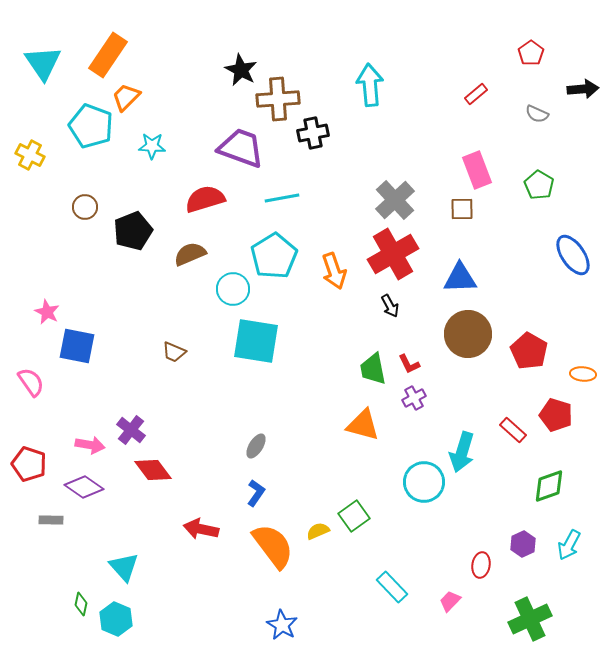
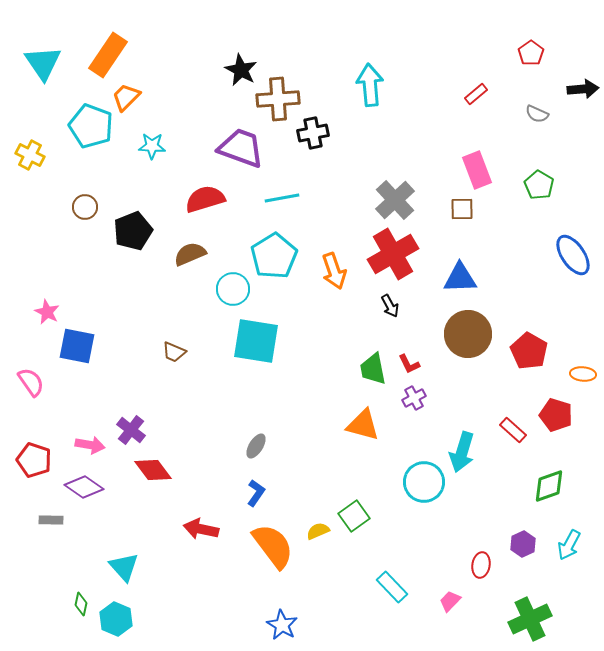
red pentagon at (29, 464): moved 5 px right, 4 px up
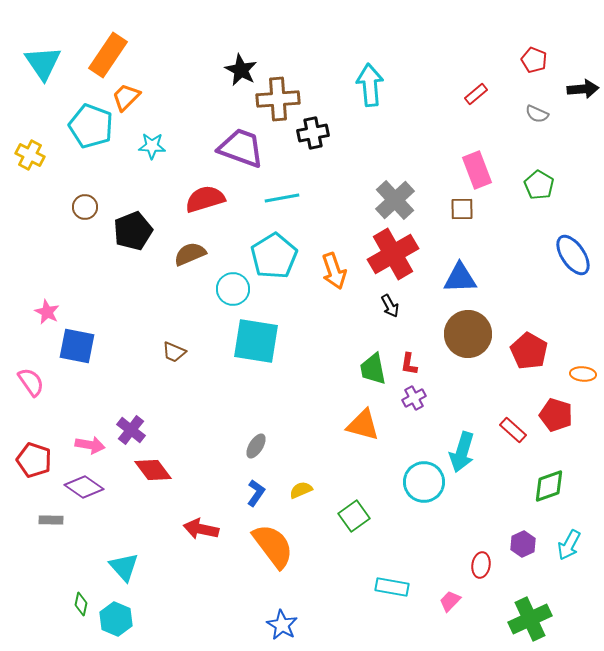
red pentagon at (531, 53): moved 3 px right, 7 px down; rotated 15 degrees counterclockwise
red L-shape at (409, 364): rotated 35 degrees clockwise
yellow semicircle at (318, 531): moved 17 px left, 41 px up
cyan rectangle at (392, 587): rotated 36 degrees counterclockwise
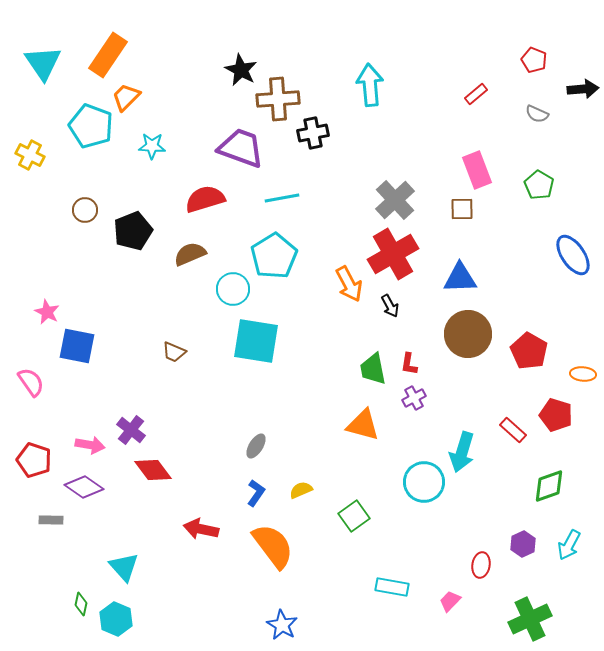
brown circle at (85, 207): moved 3 px down
orange arrow at (334, 271): moved 15 px right, 13 px down; rotated 9 degrees counterclockwise
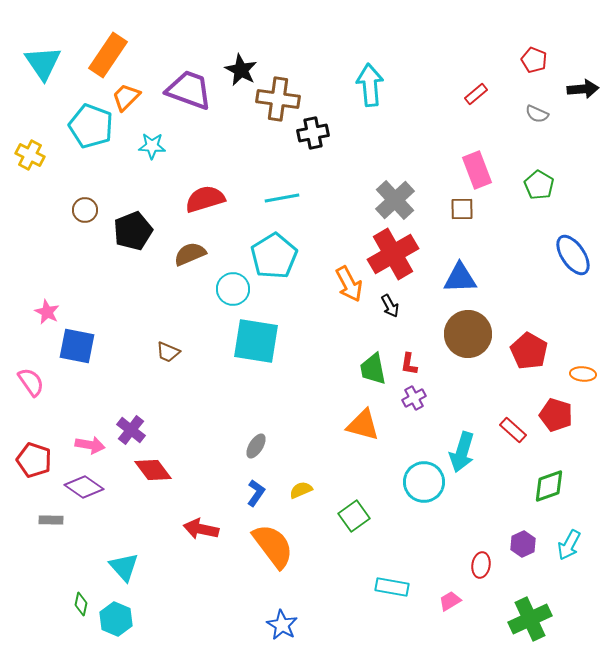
brown cross at (278, 99): rotated 12 degrees clockwise
purple trapezoid at (241, 148): moved 52 px left, 58 px up
brown trapezoid at (174, 352): moved 6 px left
pink trapezoid at (450, 601): rotated 15 degrees clockwise
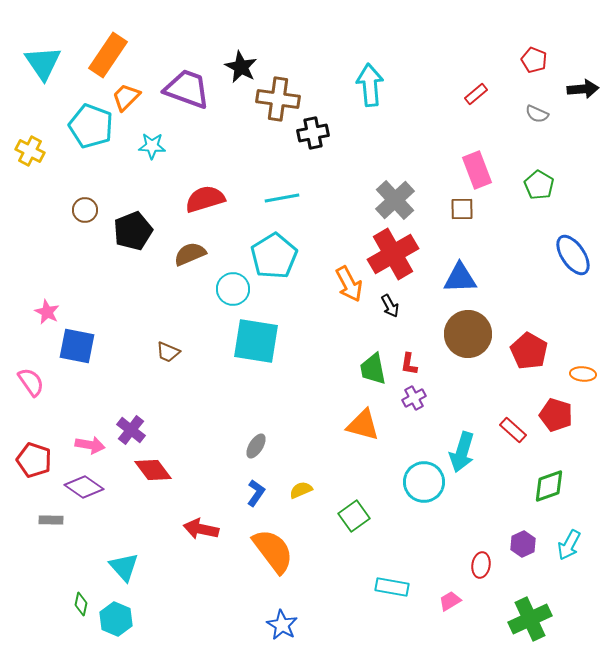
black star at (241, 70): moved 3 px up
purple trapezoid at (189, 90): moved 2 px left, 1 px up
yellow cross at (30, 155): moved 4 px up
orange semicircle at (273, 546): moved 5 px down
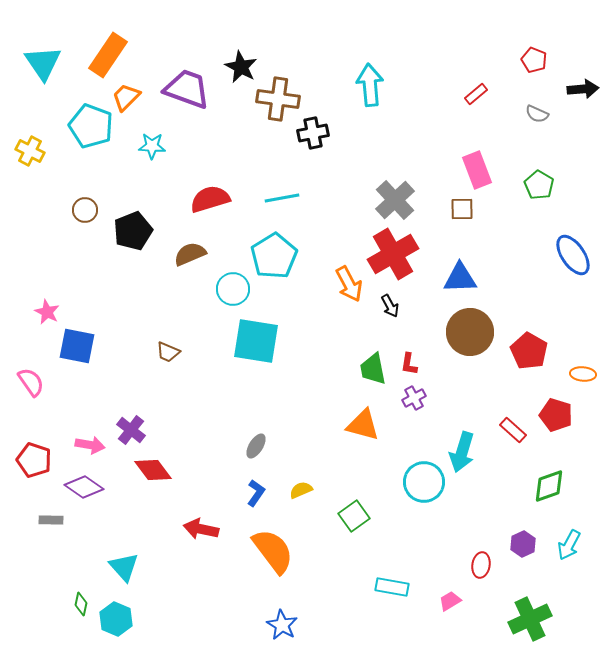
red semicircle at (205, 199): moved 5 px right
brown circle at (468, 334): moved 2 px right, 2 px up
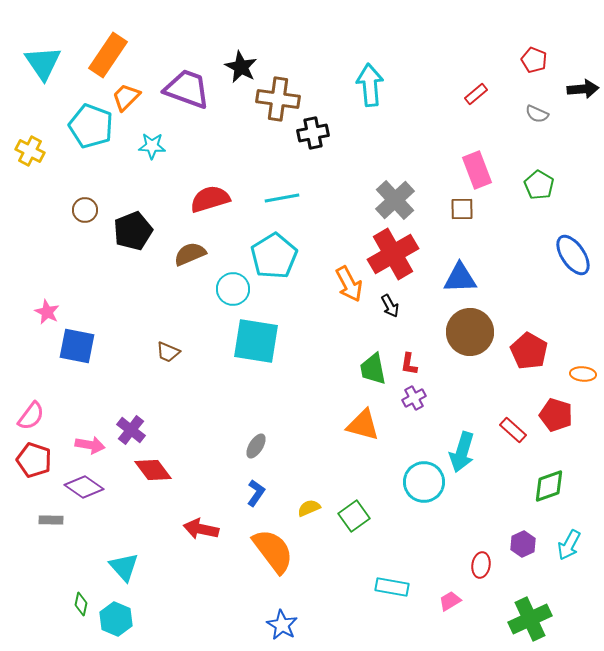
pink semicircle at (31, 382): moved 34 px down; rotated 72 degrees clockwise
yellow semicircle at (301, 490): moved 8 px right, 18 px down
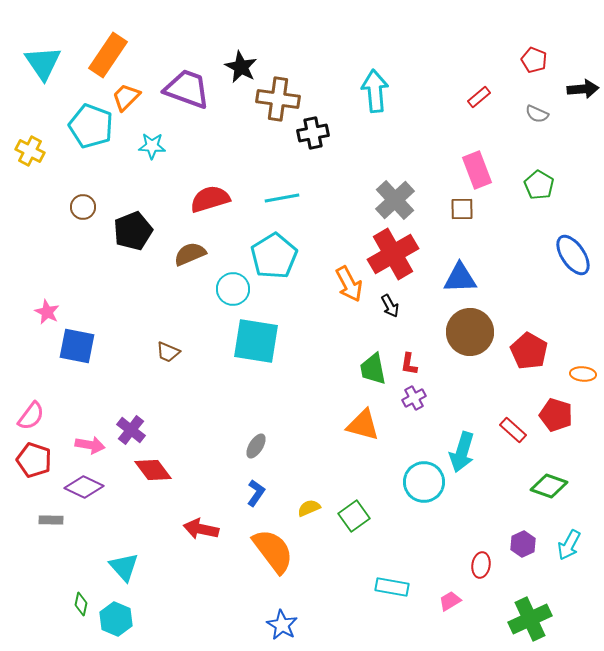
cyan arrow at (370, 85): moved 5 px right, 6 px down
red rectangle at (476, 94): moved 3 px right, 3 px down
brown circle at (85, 210): moved 2 px left, 3 px up
green diamond at (549, 486): rotated 39 degrees clockwise
purple diamond at (84, 487): rotated 9 degrees counterclockwise
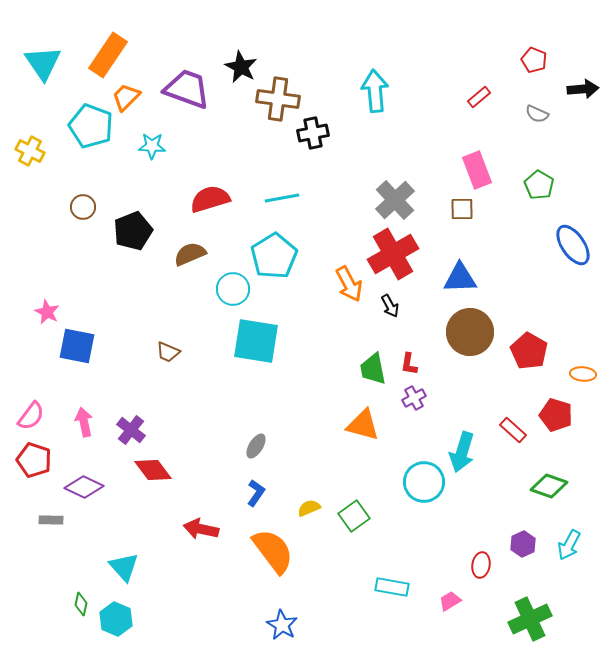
blue ellipse at (573, 255): moved 10 px up
pink arrow at (90, 445): moved 6 px left, 23 px up; rotated 112 degrees counterclockwise
